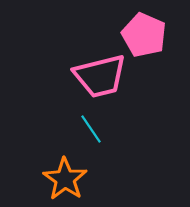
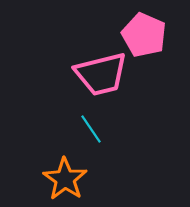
pink trapezoid: moved 1 px right, 2 px up
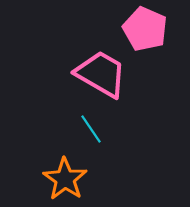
pink pentagon: moved 1 px right, 6 px up
pink trapezoid: rotated 136 degrees counterclockwise
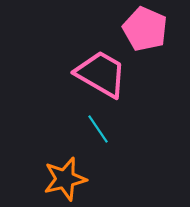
cyan line: moved 7 px right
orange star: rotated 24 degrees clockwise
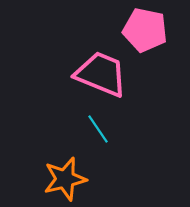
pink pentagon: moved 1 px down; rotated 12 degrees counterclockwise
pink trapezoid: rotated 8 degrees counterclockwise
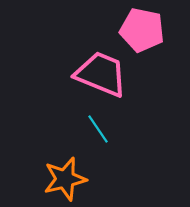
pink pentagon: moved 3 px left
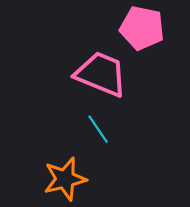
pink pentagon: moved 2 px up
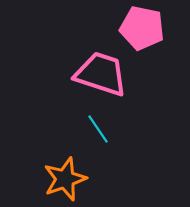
pink trapezoid: rotated 4 degrees counterclockwise
orange star: rotated 6 degrees counterclockwise
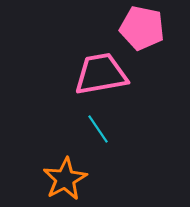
pink trapezoid: rotated 28 degrees counterclockwise
orange star: rotated 9 degrees counterclockwise
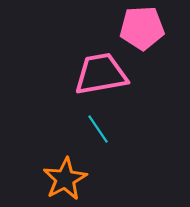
pink pentagon: rotated 15 degrees counterclockwise
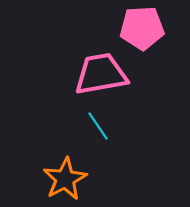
cyan line: moved 3 px up
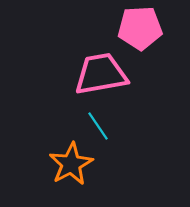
pink pentagon: moved 2 px left
orange star: moved 6 px right, 15 px up
